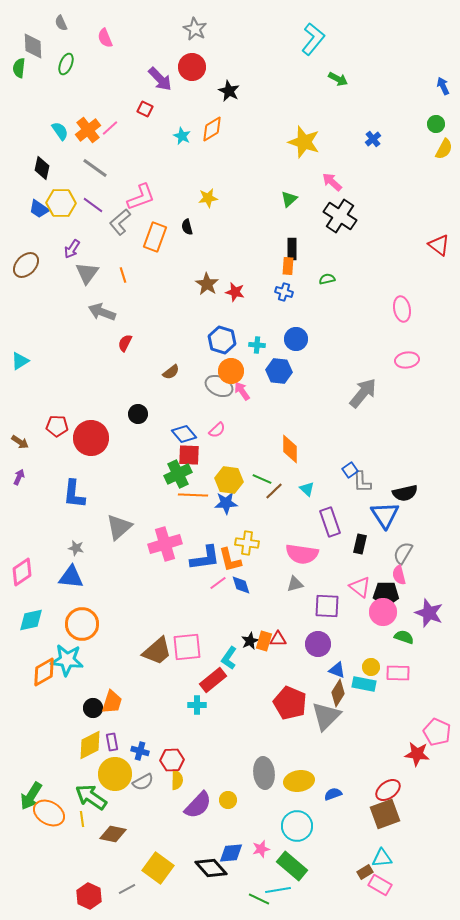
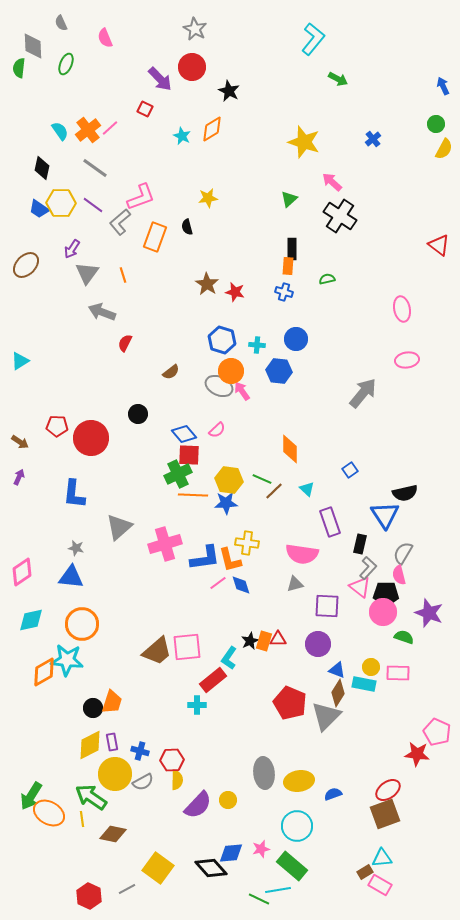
gray L-shape at (362, 482): moved 6 px right, 86 px down; rotated 135 degrees counterclockwise
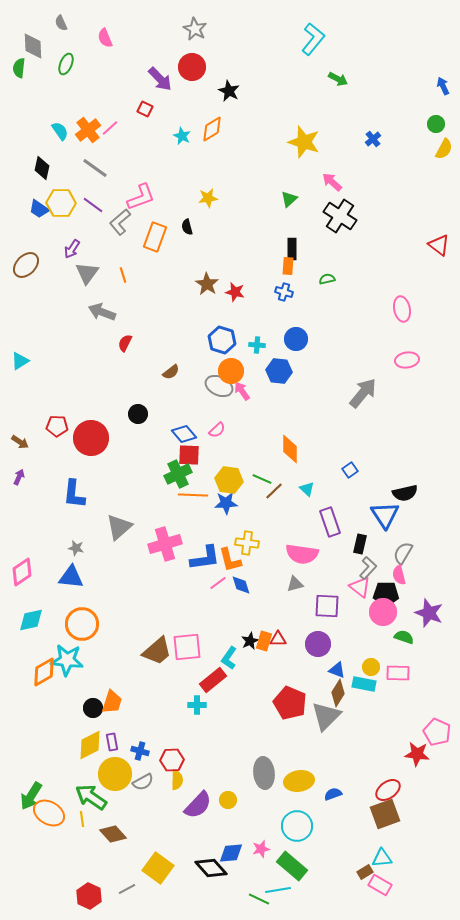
brown diamond at (113, 834): rotated 36 degrees clockwise
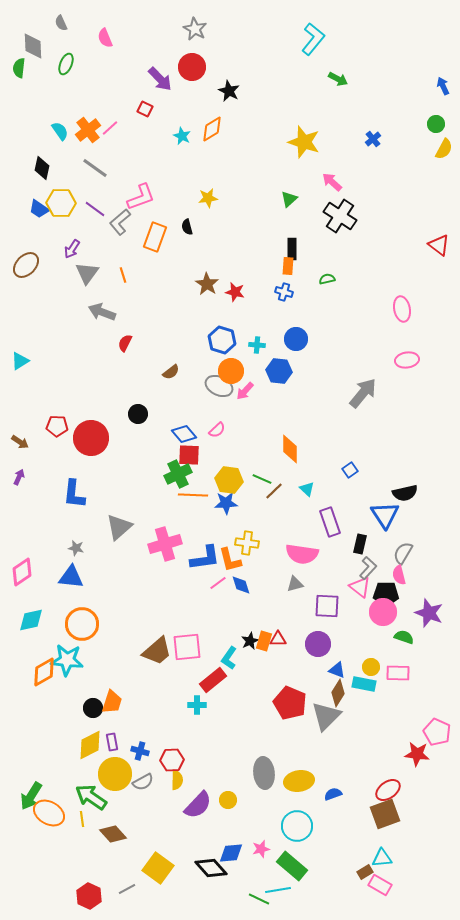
purple line at (93, 205): moved 2 px right, 4 px down
pink arrow at (242, 391): moved 3 px right; rotated 102 degrees counterclockwise
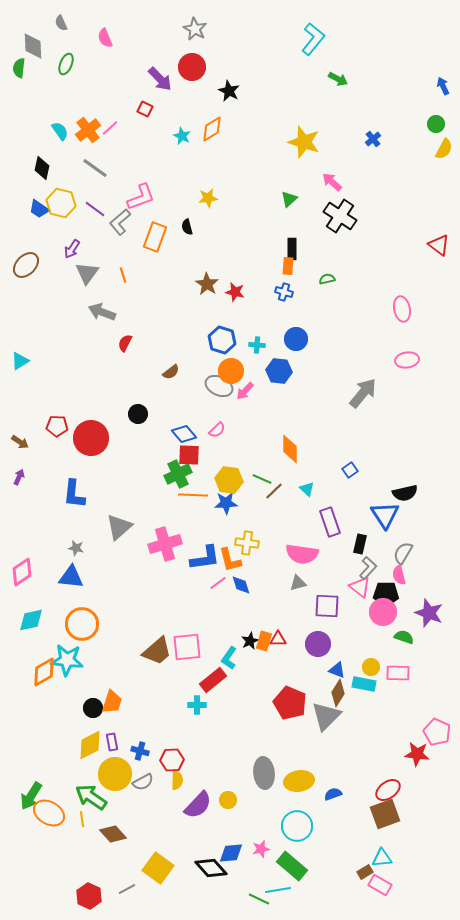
yellow hexagon at (61, 203): rotated 12 degrees clockwise
gray triangle at (295, 584): moved 3 px right, 1 px up
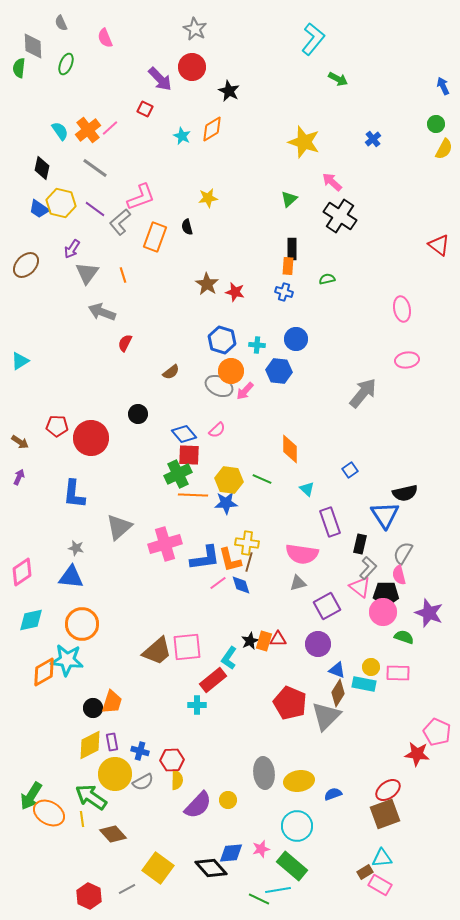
brown line at (274, 491): moved 25 px left, 71 px down; rotated 30 degrees counterclockwise
purple square at (327, 606): rotated 32 degrees counterclockwise
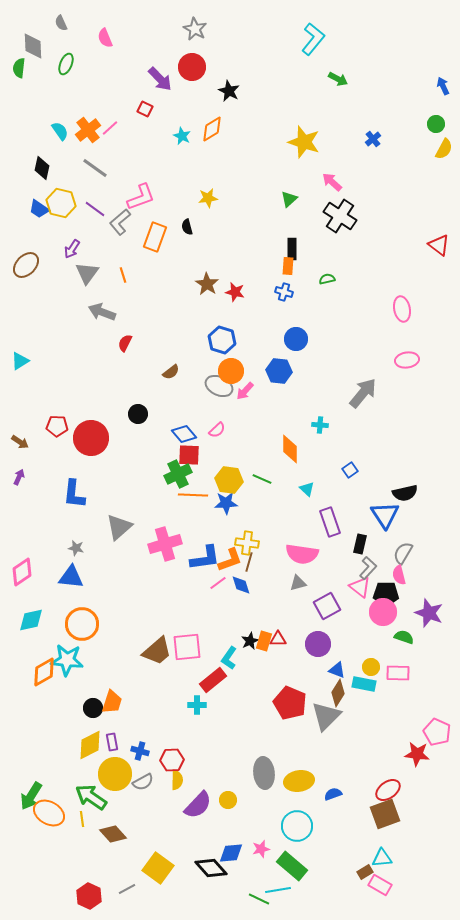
cyan cross at (257, 345): moved 63 px right, 80 px down
orange L-shape at (230, 560): rotated 96 degrees counterclockwise
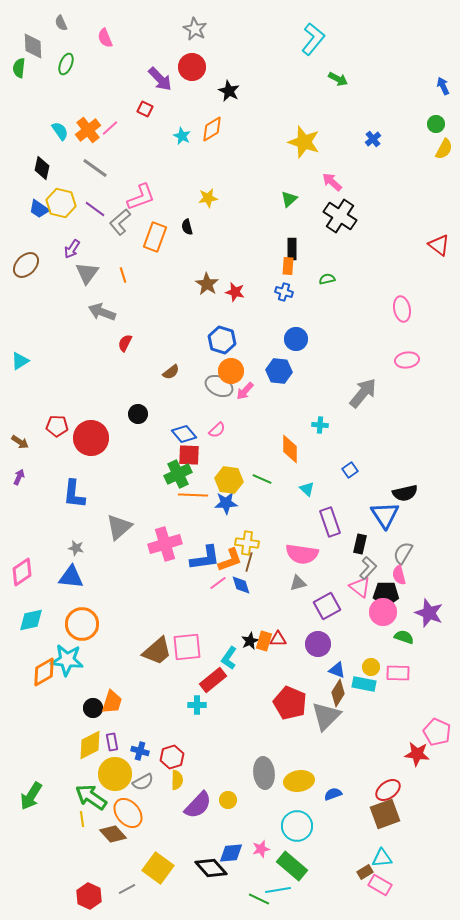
red hexagon at (172, 760): moved 3 px up; rotated 15 degrees counterclockwise
orange ellipse at (49, 813): moved 79 px right; rotated 20 degrees clockwise
